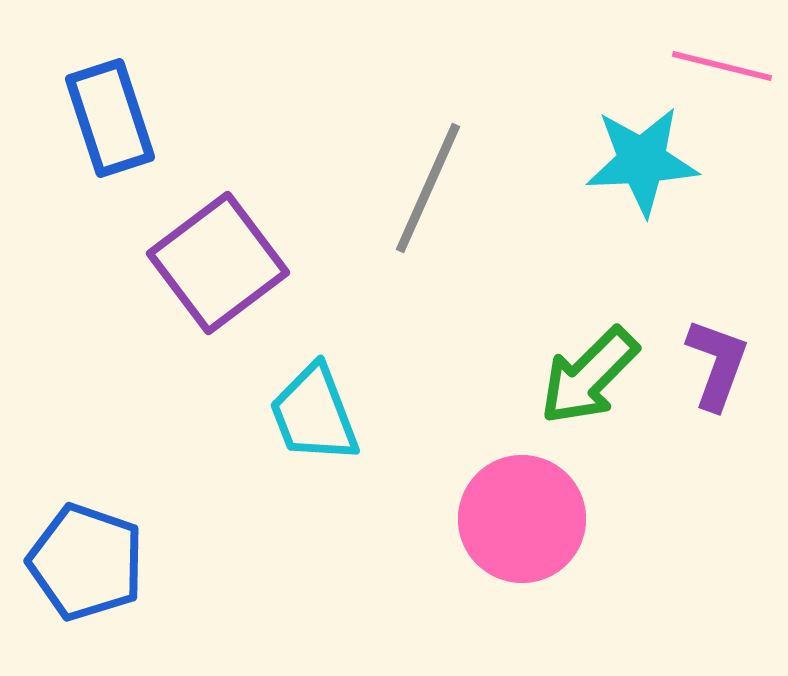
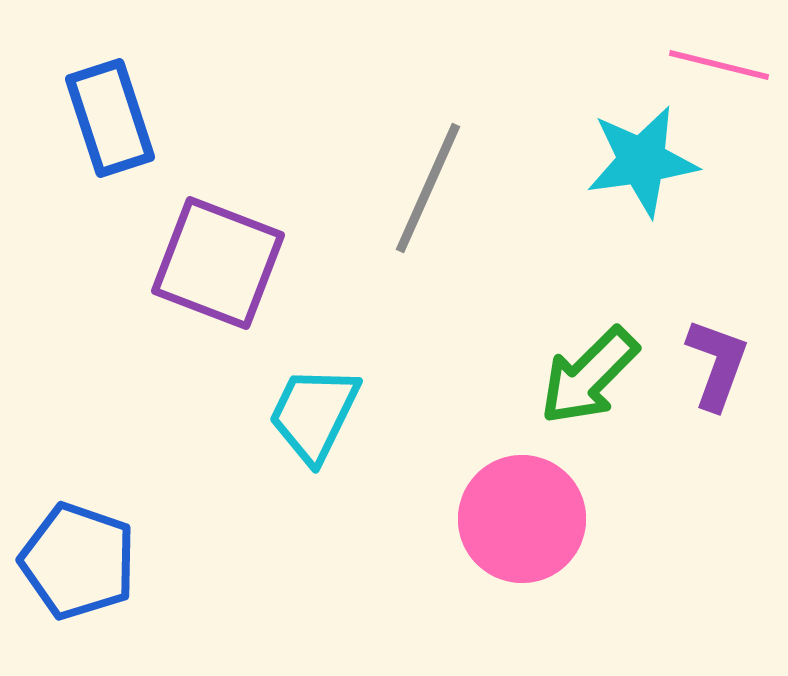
pink line: moved 3 px left, 1 px up
cyan star: rotated 5 degrees counterclockwise
purple square: rotated 32 degrees counterclockwise
cyan trapezoid: rotated 47 degrees clockwise
blue pentagon: moved 8 px left, 1 px up
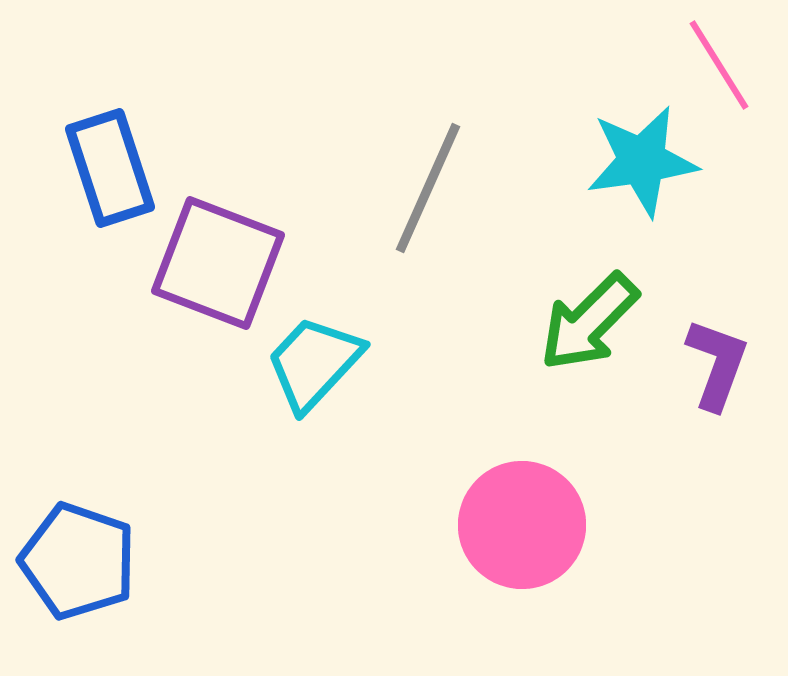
pink line: rotated 44 degrees clockwise
blue rectangle: moved 50 px down
green arrow: moved 54 px up
cyan trapezoid: moved 51 px up; rotated 17 degrees clockwise
pink circle: moved 6 px down
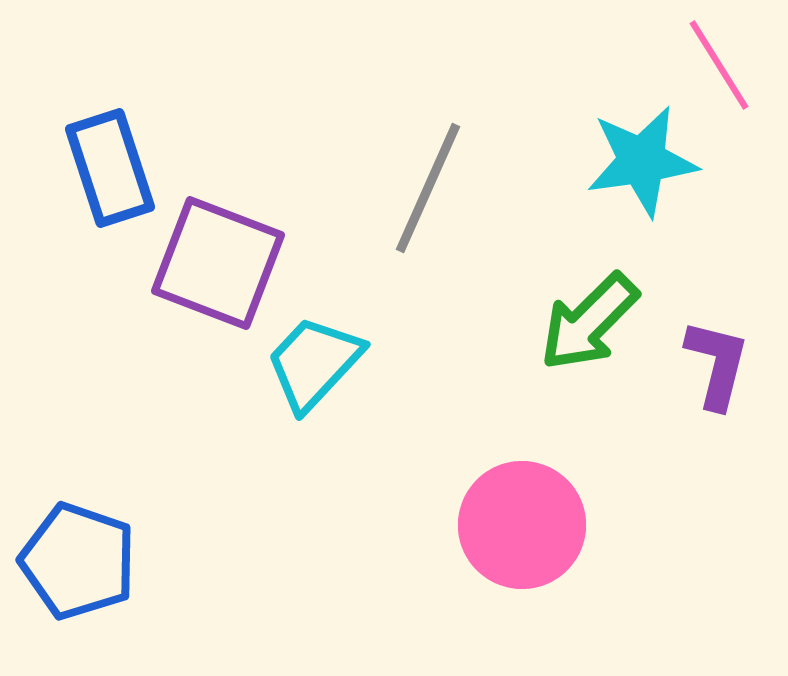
purple L-shape: rotated 6 degrees counterclockwise
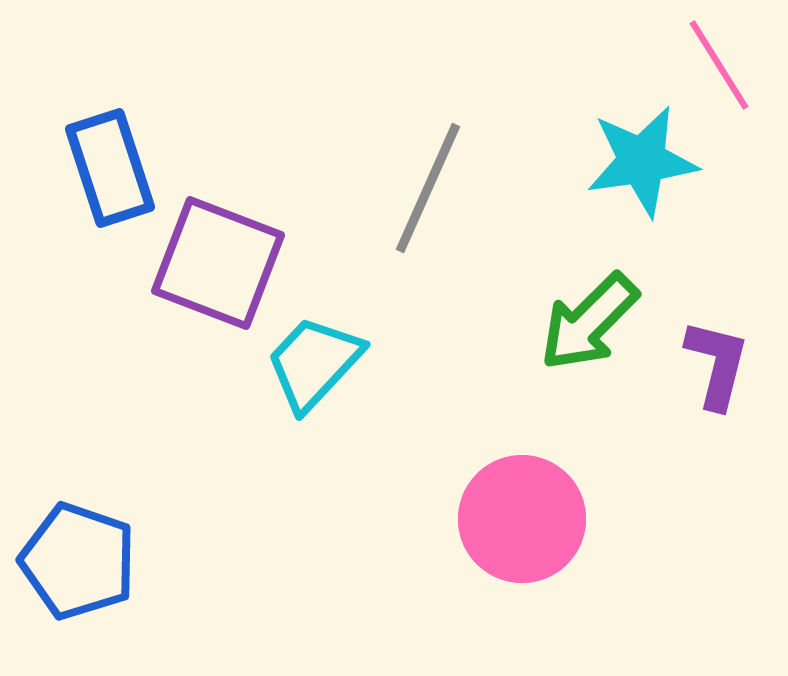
pink circle: moved 6 px up
